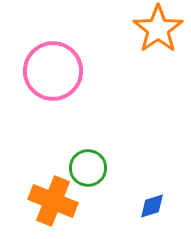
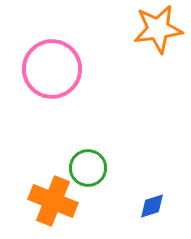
orange star: rotated 27 degrees clockwise
pink circle: moved 1 px left, 2 px up
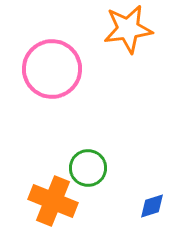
orange star: moved 30 px left
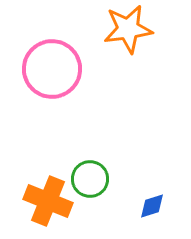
green circle: moved 2 px right, 11 px down
orange cross: moved 5 px left
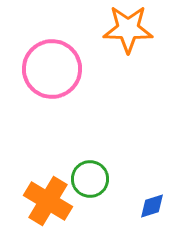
orange star: rotated 9 degrees clockwise
orange cross: rotated 9 degrees clockwise
